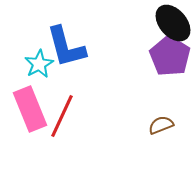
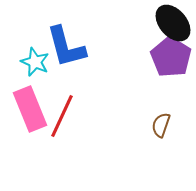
purple pentagon: moved 1 px right, 1 px down
cyan star: moved 4 px left, 2 px up; rotated 20 degrees counterclockwise
brown semicircle: rotated 50 degrees counterclockwise
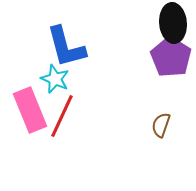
black ellipse: rotated 36 degrees clockwise
cyan star: moved 20 px right, 17 px down
pink rectangle: moved 1 px down
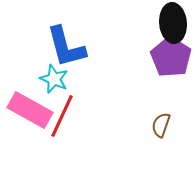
cyan star: moved 1 px left
pink rectangle: rotated 39 degrees counterclockwise
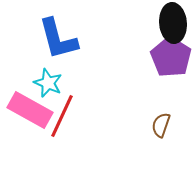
blue L-shape: moved 8 px left, 8 px up
cyan star: moved 6 px left, 4 px down
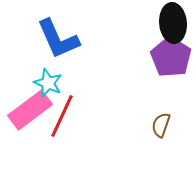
blue L-shape: rotated 9 degrees counterclockwise
pink rectangle: rotated 66 degrees counterclockwise
